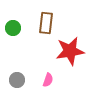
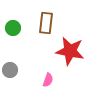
red star: rotated 20 degrees clockwise
gray circle: moved 7 px left, 10 px up
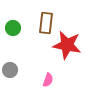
red star: moved 3 px left, 6 px up
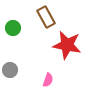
brown rectangle: moved 6 px up; rotated 35 degrees counterclockwise
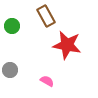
brown rectangle: moved 1 px up
green circle: moved 1 px left, 2 px up
pink semicircle: moved 1 px left, 1 px down; rotated 80 degrees counterclockwise
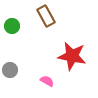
red star: moved 5 px right, 11 px down
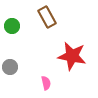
brown rectangle: moved 1 px right, 1 px down
gray circle: moved 3 px up
pink semicircle: moved 1 px left, 2 px down; rotated 48 degrees clockwise
